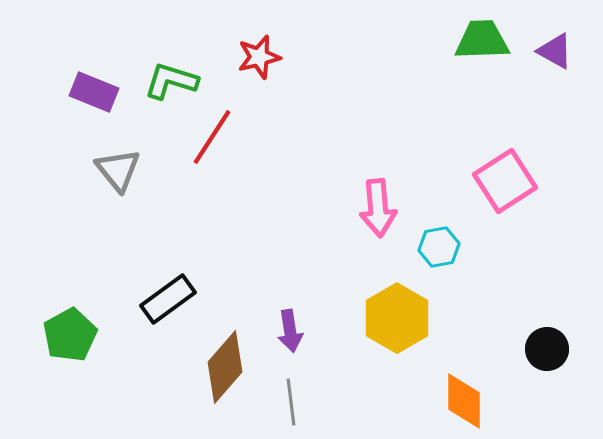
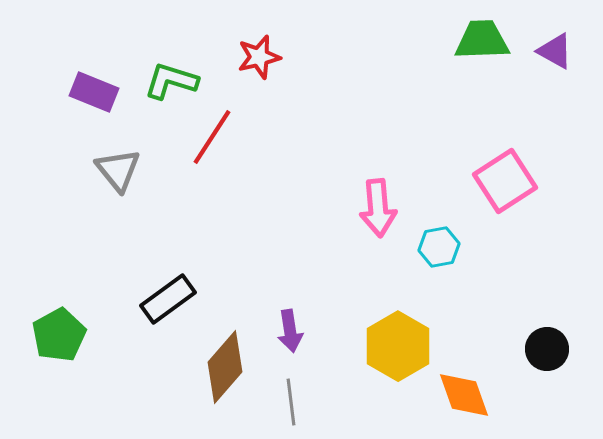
yellow hexagon: moved 1 px right, 28 px down
green pentagon: moved 11 px left
orange diamond: moved 6 px up; rotated 20 degrees counterclockwise
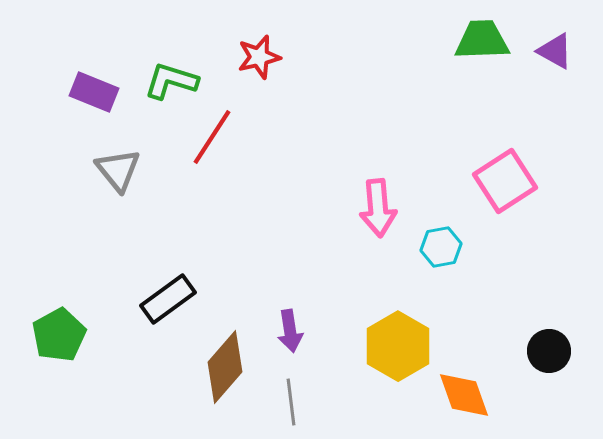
cyan hexagon: moved 2 px right
black circle: moved 2 px right, 2 px down
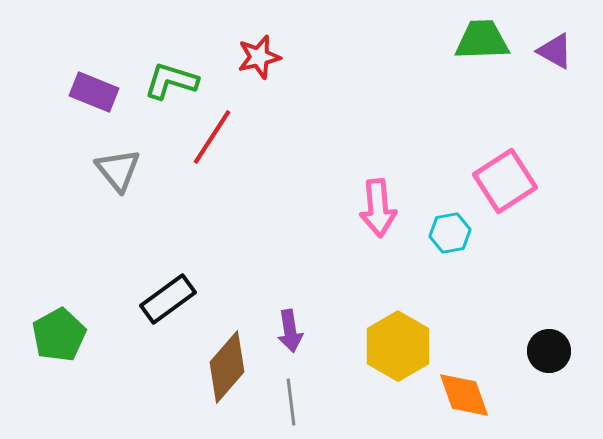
cyan hexagon: moved 9 px right, 14 px up
brown diamond: moved 2 px right
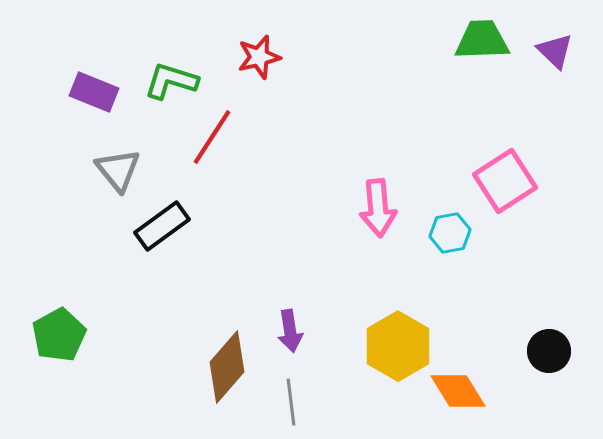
purple triangle: rotated 15 degrees clockwise
black rectangle: moved 6 px left, 73 px up
orange diamond: moved 6 px left, 4 px up; rotated 12 degrees counterclockwise
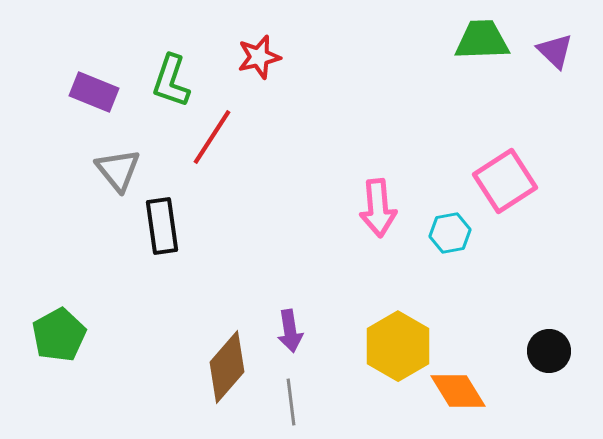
green L-shape: rotated 88 degrees counterclockwise
black rectangle: rotated 62 degrees counterclockwise
